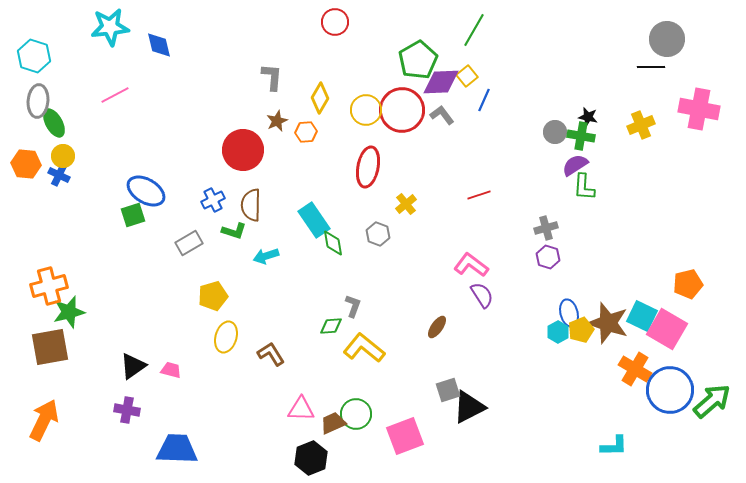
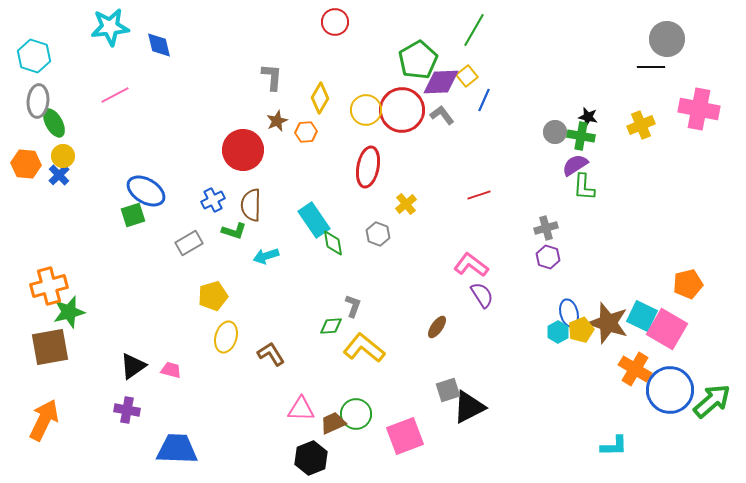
blue cross at (59, 175): rotated 20 degrees clockwise
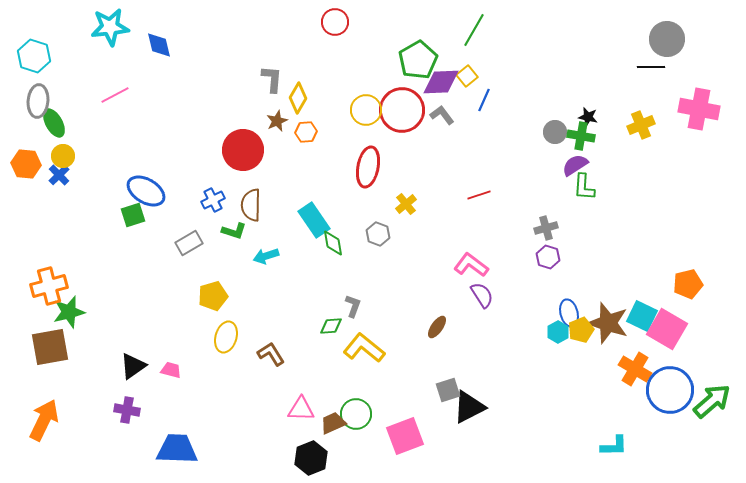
gray L-shape at (272, 77): moved 2 px down
yellow diamond at (320, 98): moved 22 px left
